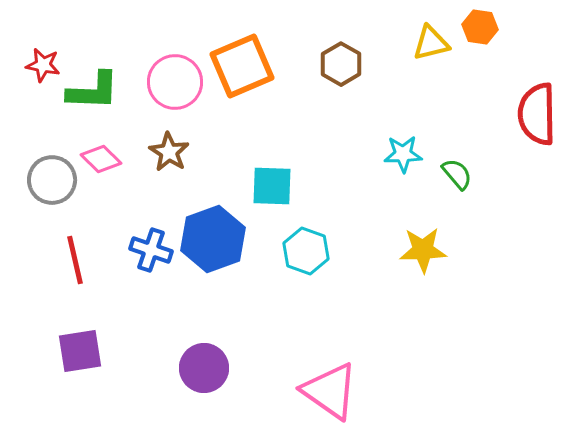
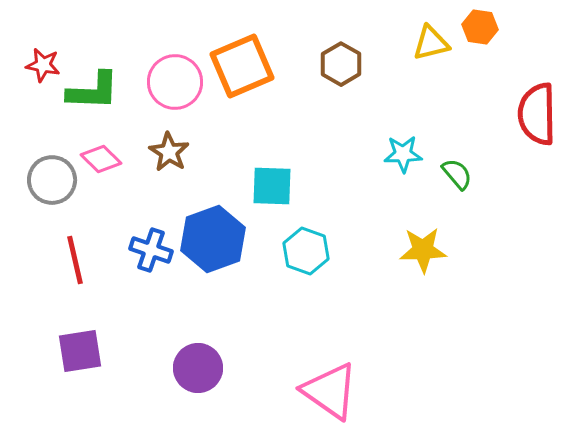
purple circle: moved 6 px left
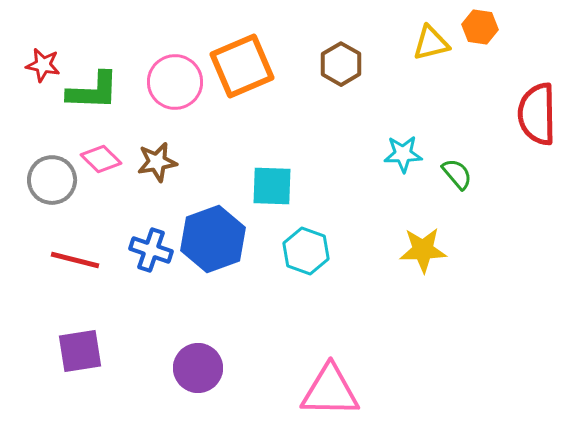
brown star: moved 12 px left, 10 px down; rotated 30 degrees clockwise
red line: rotated 63 degrees counterclockwise
pink triangle: rotated 34 degrees counterclockwise
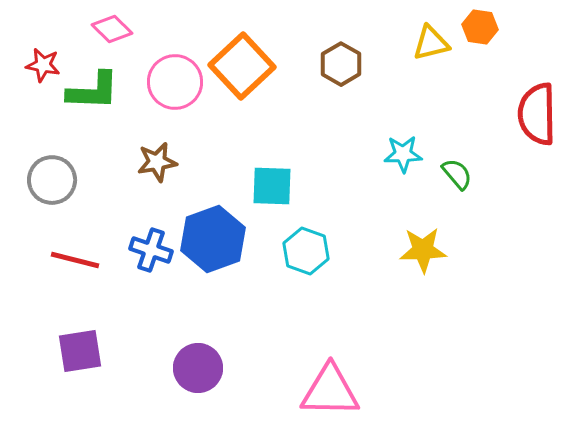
orange square: rotated 20 degrees counterclockwise
pink diamond: moved 11 px right, 130 px up
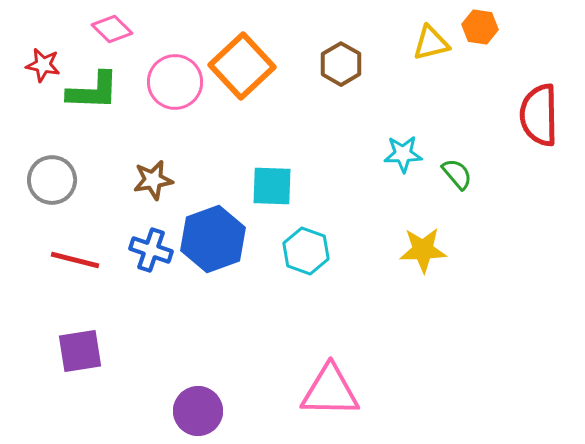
red semicircle: moved 2 px right, 1 px down
brown star: moved 4 px left, 18 px down
purple circle: moved 43 px down
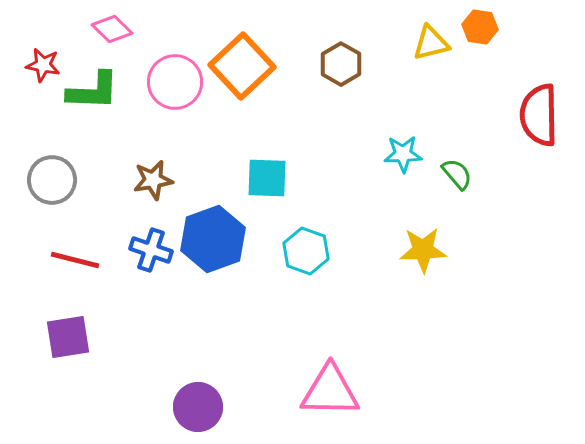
cyan square: moved 5 px left, 8 px up
purple square: moved 12 px left, 14 px up
purple circle: moved 4 px up
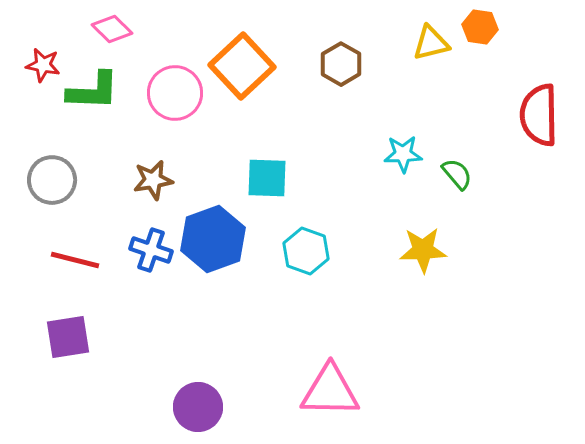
pink circle: moved 11 px down
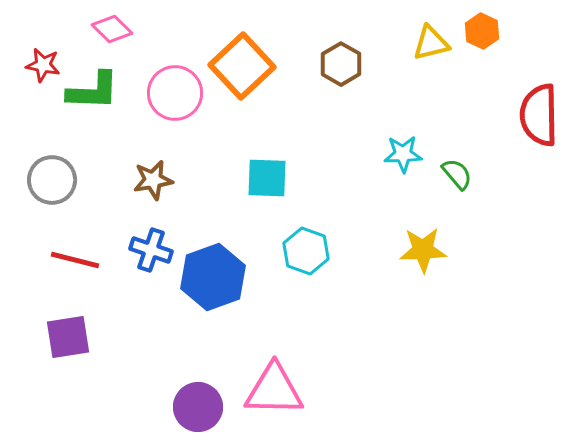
orange hexagon: moved 2 px right, 4 px down; rotated 16 degrees clockwise
blue hexagon: moved 38 px down
pink triangle: moved 56 px left, 1 px up
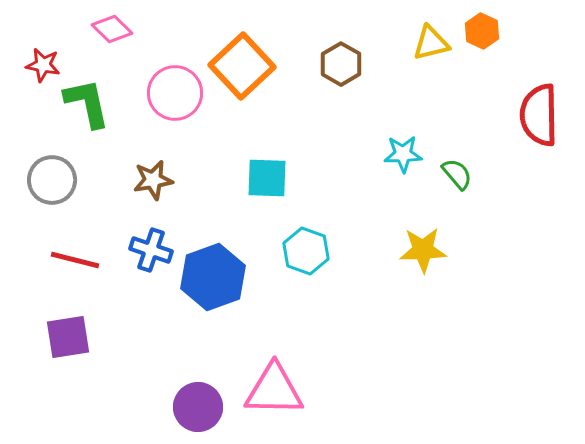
green L-shape: moved 6 px left, 12 px down; rotated 104 degrees counterclockwise
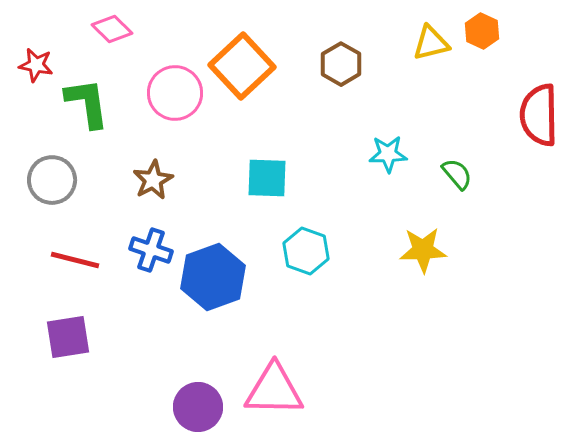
red star: moved 7 px left
green L-shape: rotated 4 degrees clockwise
cyan star: moved 15 px left
brown star: rotated 18 degrees counterclockwise
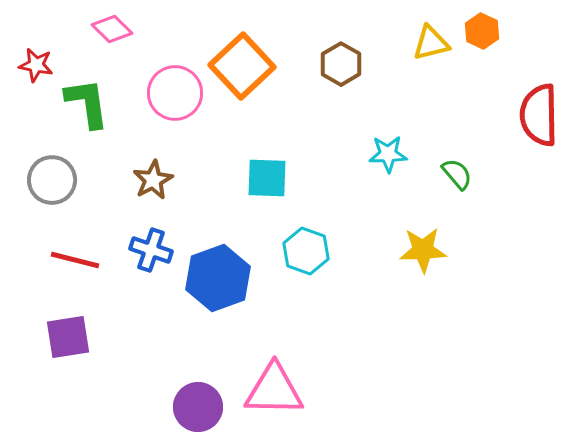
blue hexagon: moved 5 px right, 1 px down
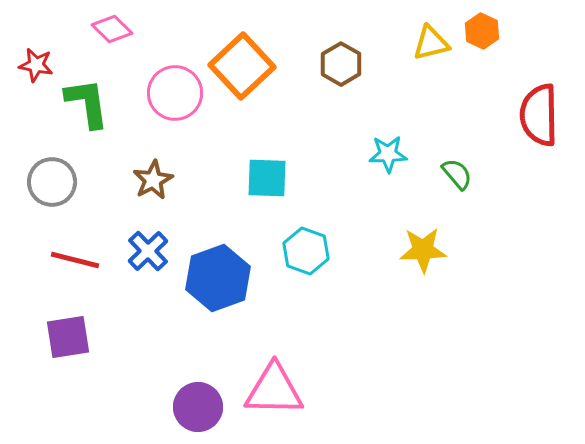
gray circle: moved 2 px down
blue cross: moved 3 px left, 1 px down; rotated 27 degrees clockwise
